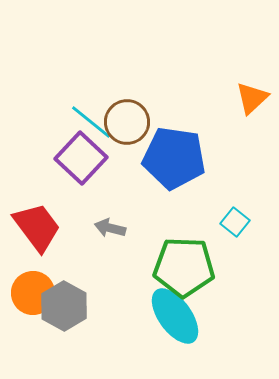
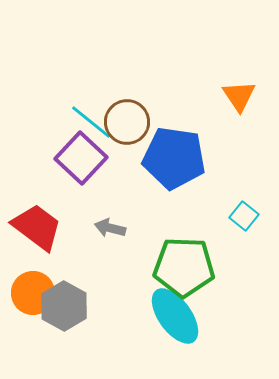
orange triangle: moved 13 px left, 2 px up; rotated 21 degrees counterclockwise
cyan square: moved 9 px right, 6 px up
red trapezoid: rotated 16 degrees counterclockwise
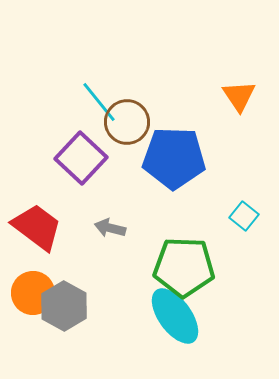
cyan line: moved 8 px right, 20 px up; rotated 12 degrees clockwise
blue pentagon: rotated 6 degrees counterclockwise
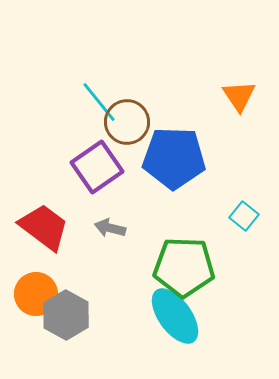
purple square: moved 16 px right, 9 px down; rotated 12 degrees clockwise
red trapezoid: moved 7 px right
orange circle: moved 3 px right, 1 px down
gray hexagon: moved 2 px right, 9 px down
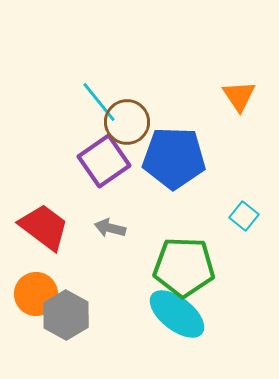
purple square: moved 7 px right, 6 px up
cyan ellipse: moved 2 px right, 2 px up; rotated 16 degrees counterclockwise
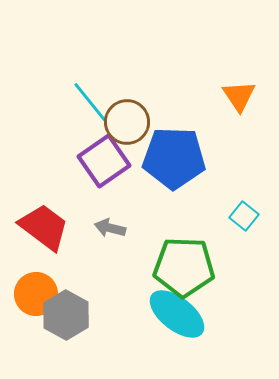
cyan line: moved 9 px left
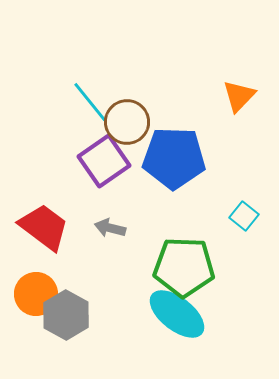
orange triangle: rotated 18 degrees clockwise
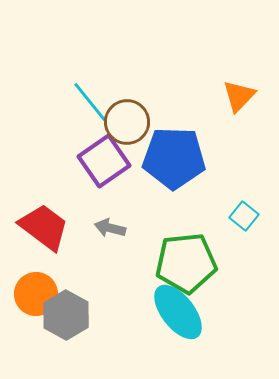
green pentagon: moved 2 px right, 4 px up; rotated 8 degrees counterclockwise
cyan ellipse: moved 1 px right, 2 px up; rotated 14 degrees clockwise
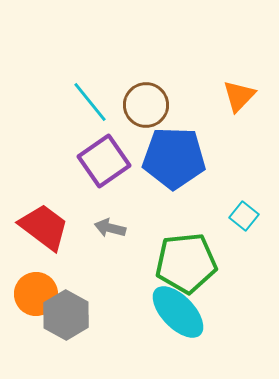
brown circle: moved 19 px right, 17 px up
cyan ellipse: rotated 6 degrees counterclockwise
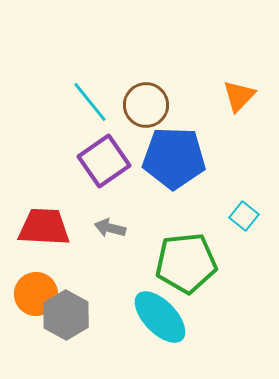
red trapezoid: rotated 34 degrees counterclockwise
cyan ellipse: moved 18 px left, 5 px down
